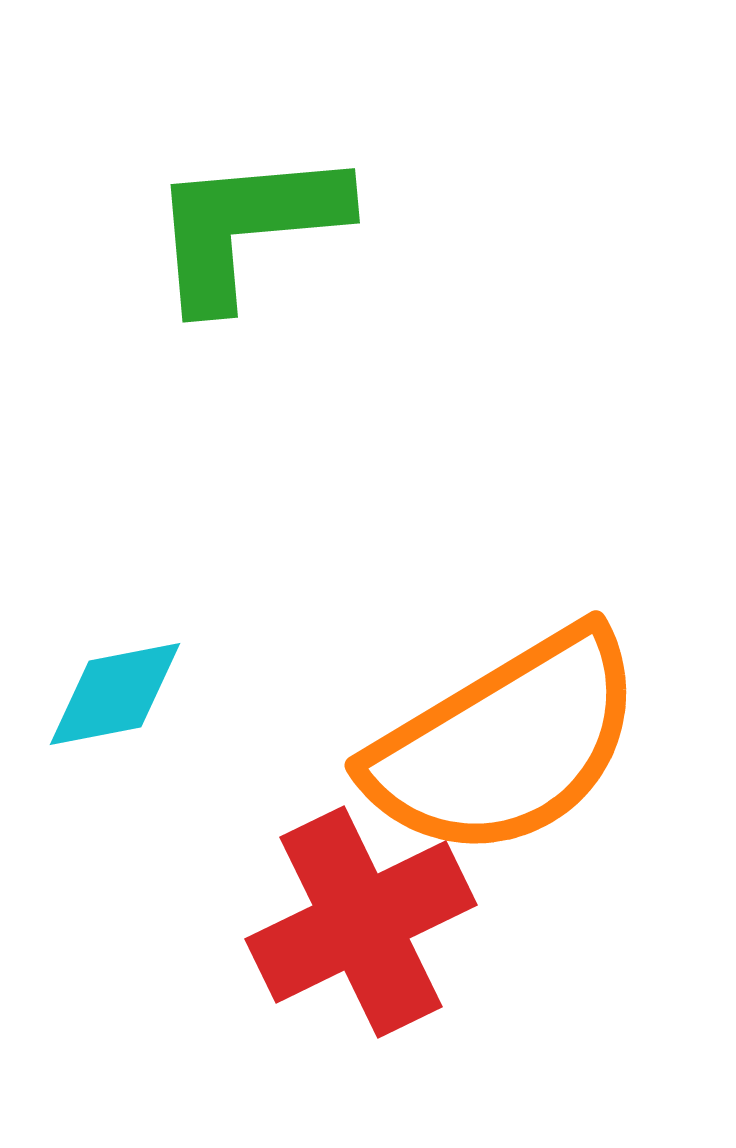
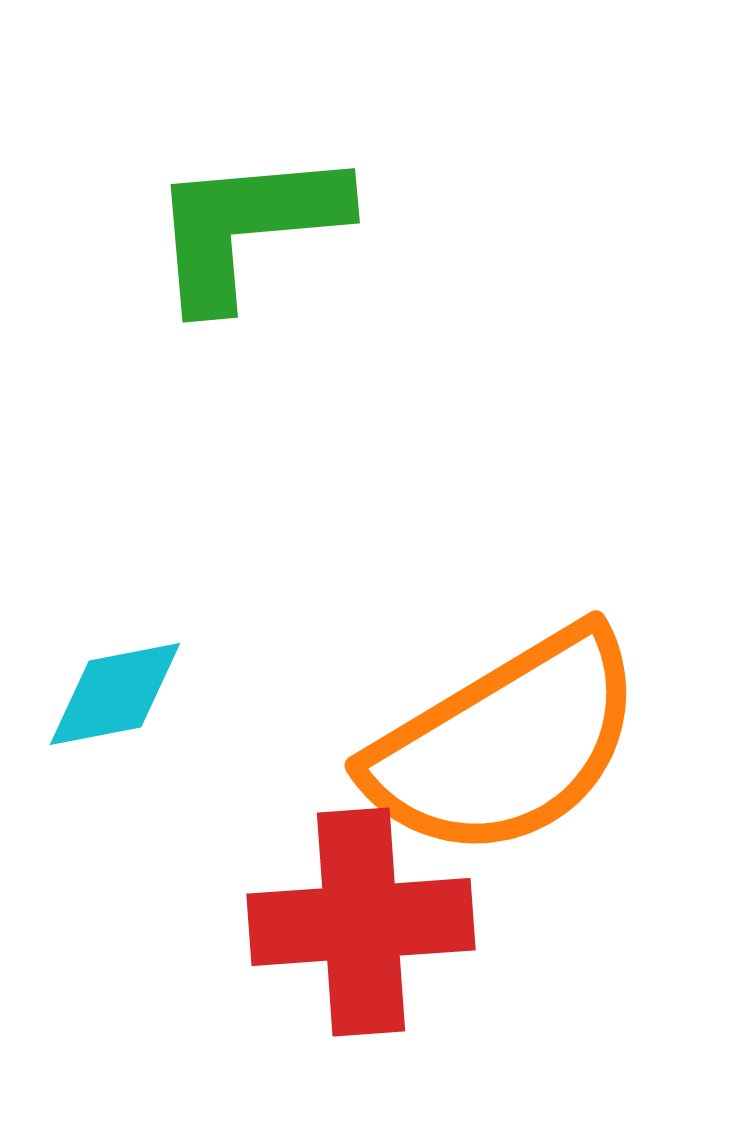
red cross: rotated 22 degrees clockwise
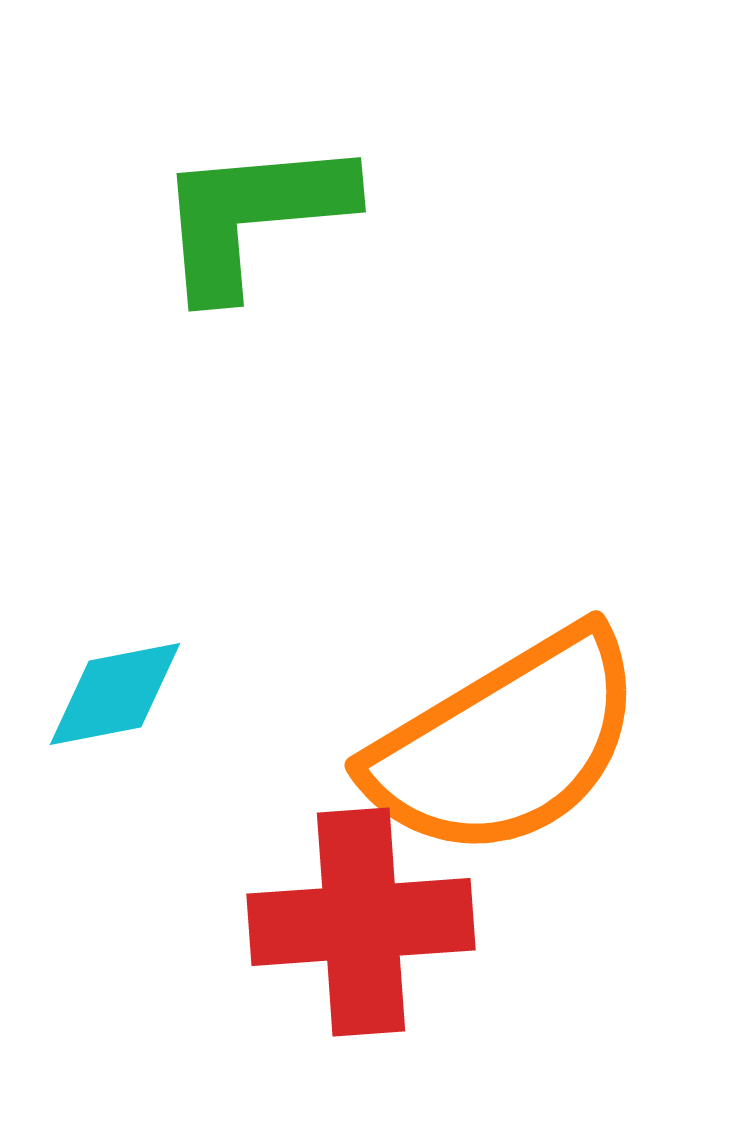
green L-shape: moved 6 px right, 11 px up
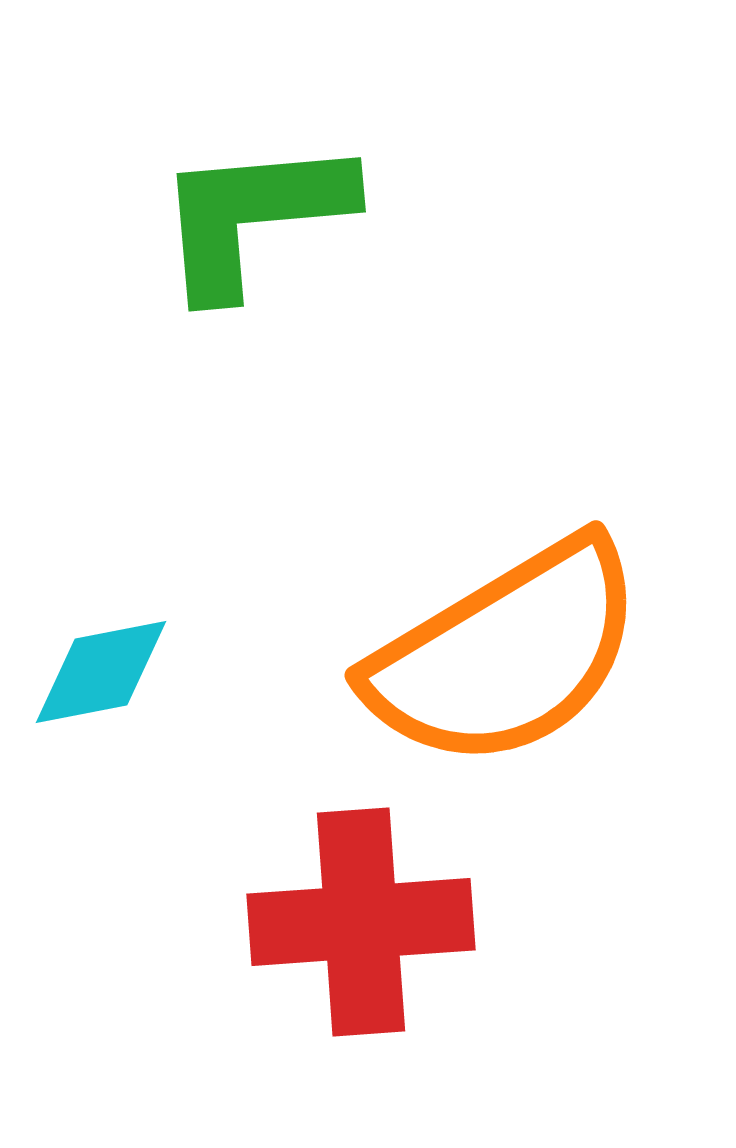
cyan diamond: moved 14 px left, 22 px up
orange semicircle: moved 90 px up
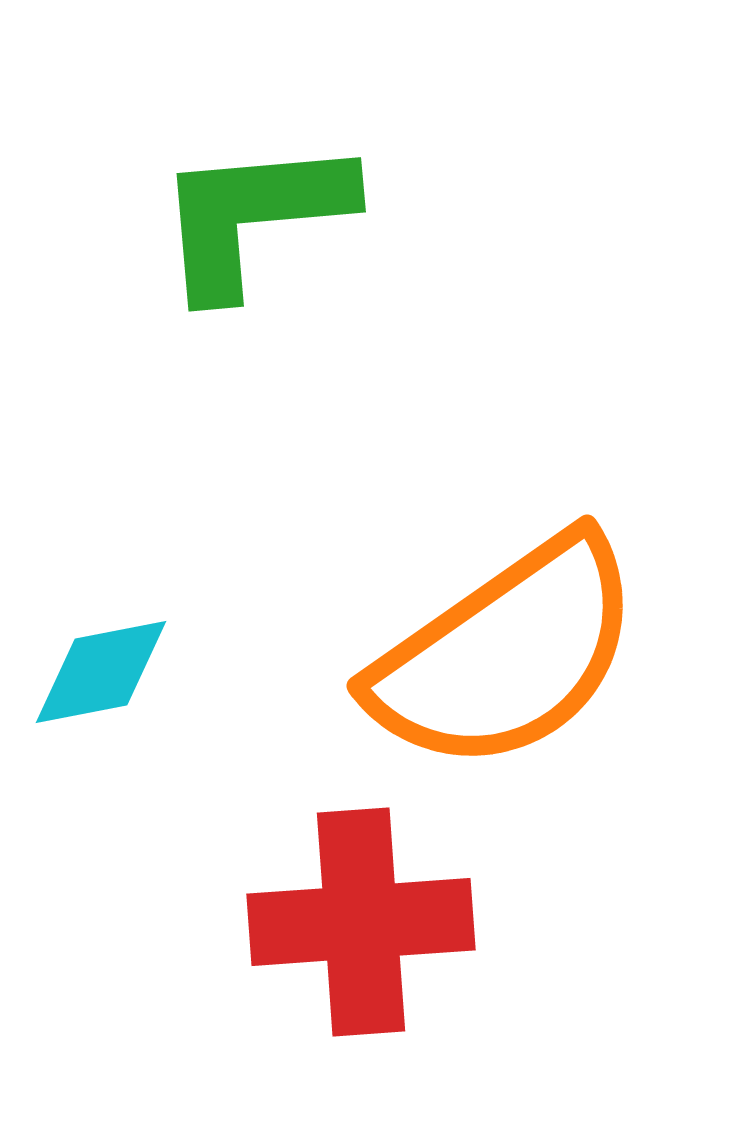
orange semicircle: rotated 4 degrees counterclockwise
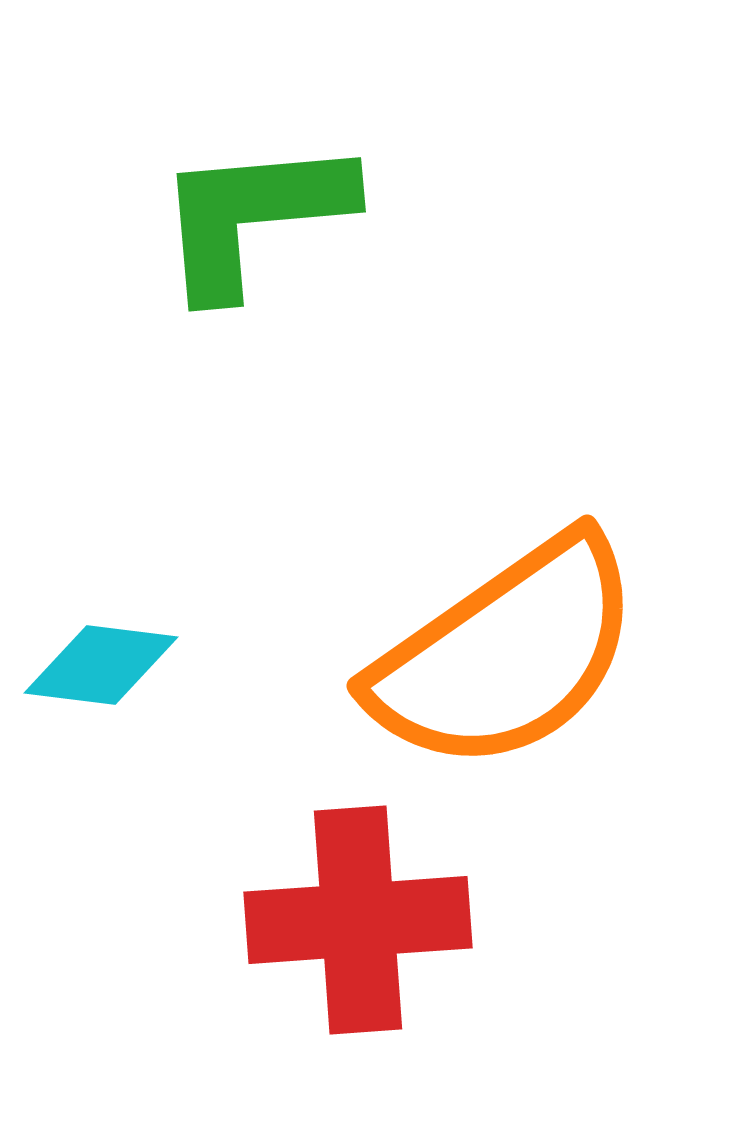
cyan diamond: moved 7 px up; rotated 18 degrees clockwise
red cross: moved 3 px left, 2 px up
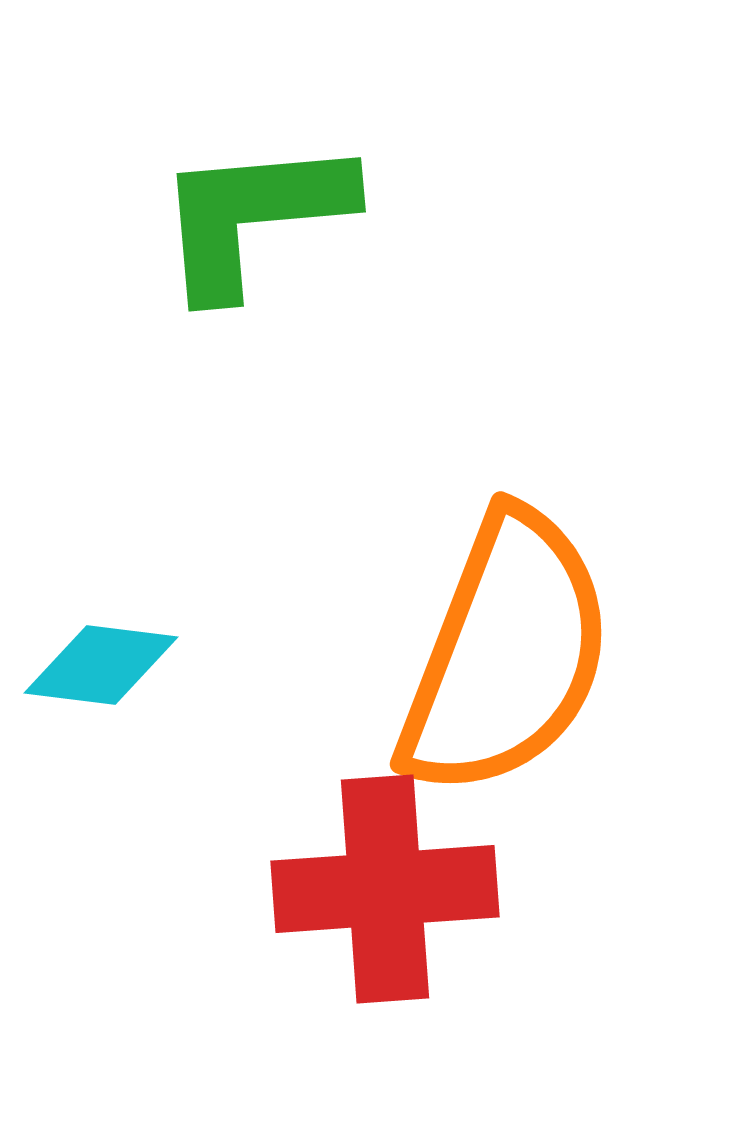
orange semicircle: rotated 34 degrees counterclockwise
red cross: moved 27 px right, 31 px up
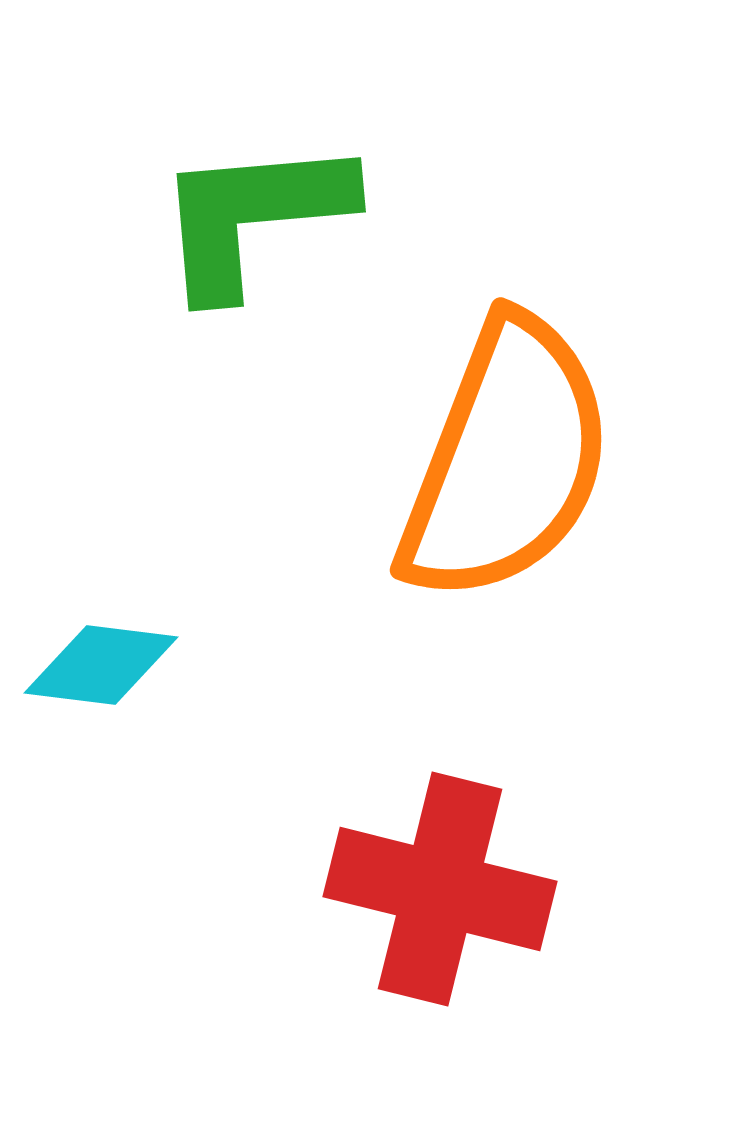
orange semicircle: moved 194 px up
red cross: moved 55 px right; rotated 18 degrees clockwise
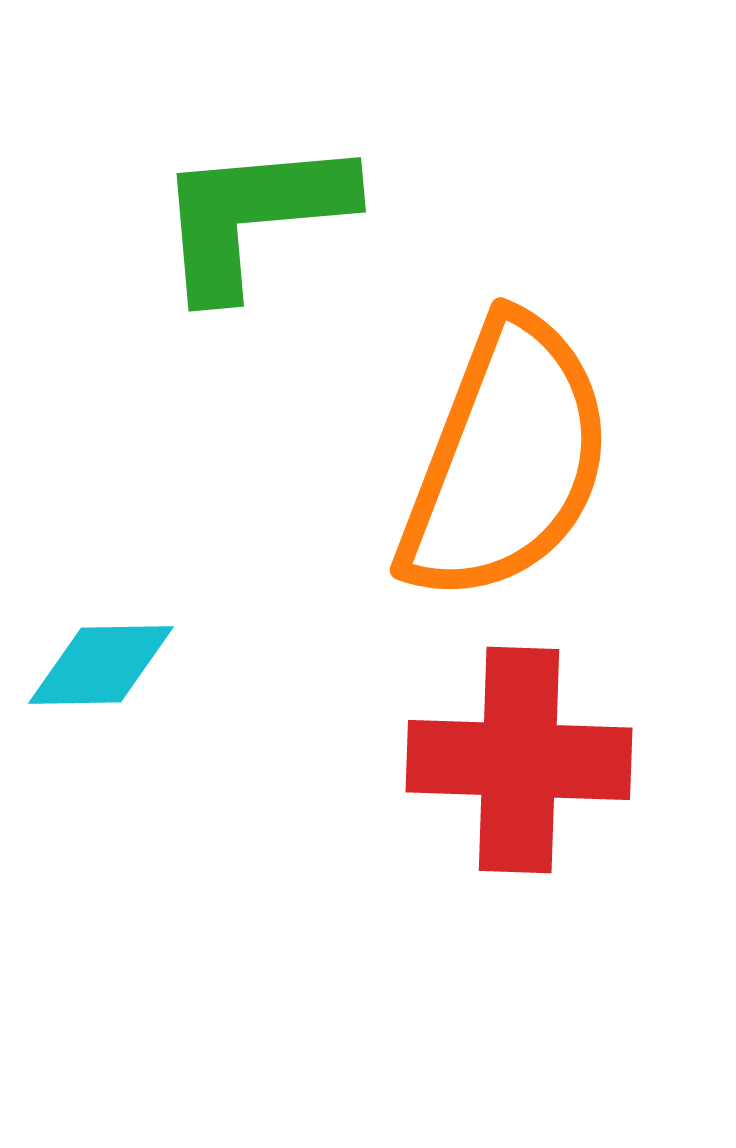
cyan diamond: rotated 8 degrees counterclockwise
red cross: moved 79 px right, 129 px up; rotated 12 degrees counterclockwise
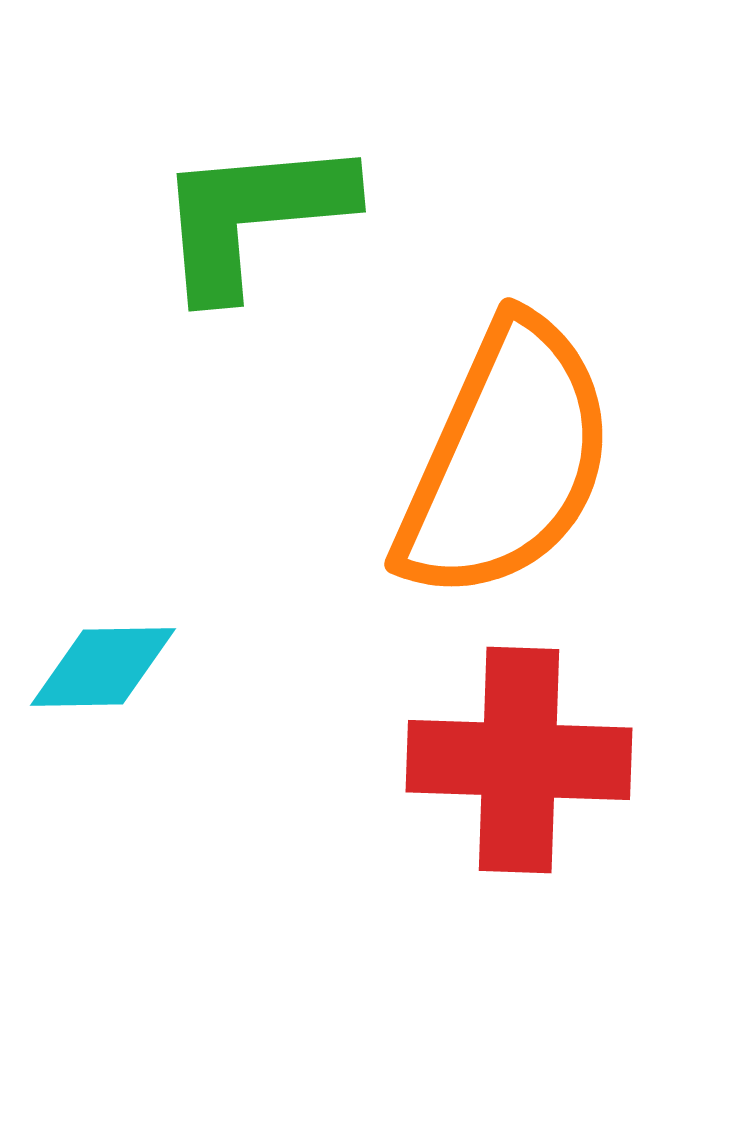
orange semicircle: rotated 3 degrees clockwise
cyan diamond: moved 2 px right, 2 px down
